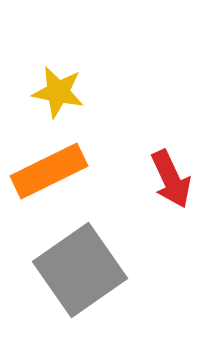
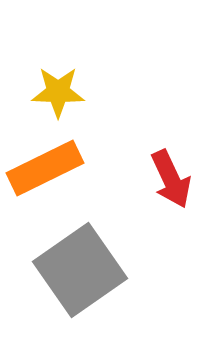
yellow star: rotated 10 degrees counterclockwise
orange rectangle: moved 4 px left, 3 px up
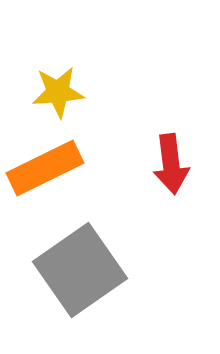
yellow star: rotated 6 degrees counterclockwise
red arrow: moved 15 px up; rotated 18 degrees clockwise
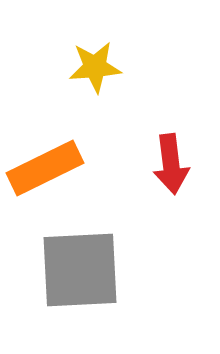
yellow star: moved 37 px right, 25 px up
gray square: rotated 32 degrees clockwise
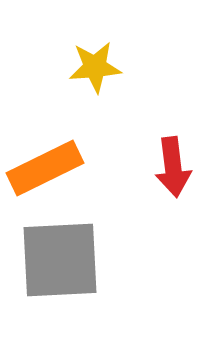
red arrow: moved 2 px right, 3 px down
gray square: moved 20 px left, 10 px up
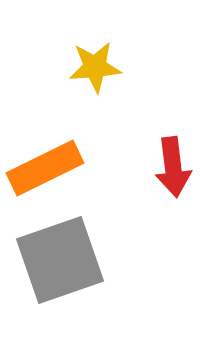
gray square: rotated 16 degrees counterclockwise
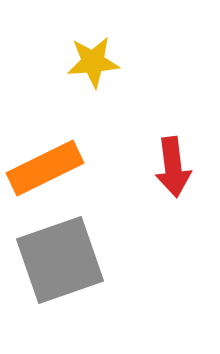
yellow star: moved 2 px left, 5 px up
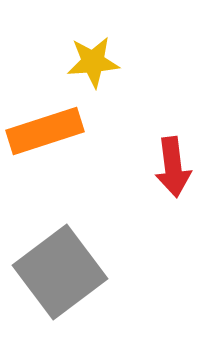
orange rectangle: moved 37 px up; rotated 8 degrees clockwise
gray square: moved 12 px down; rotated 18 degrees counterclockwise
